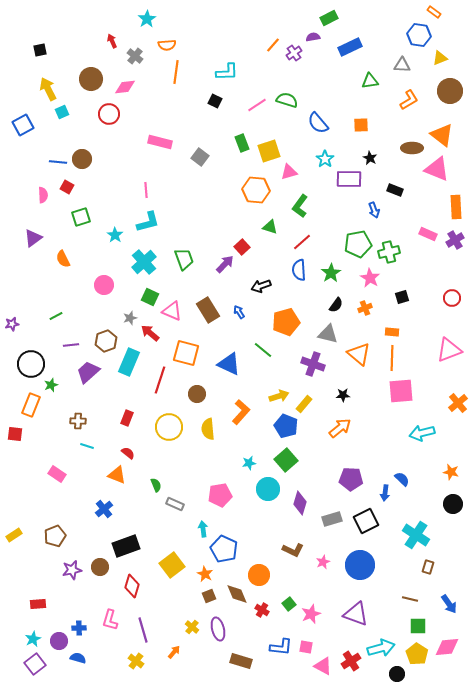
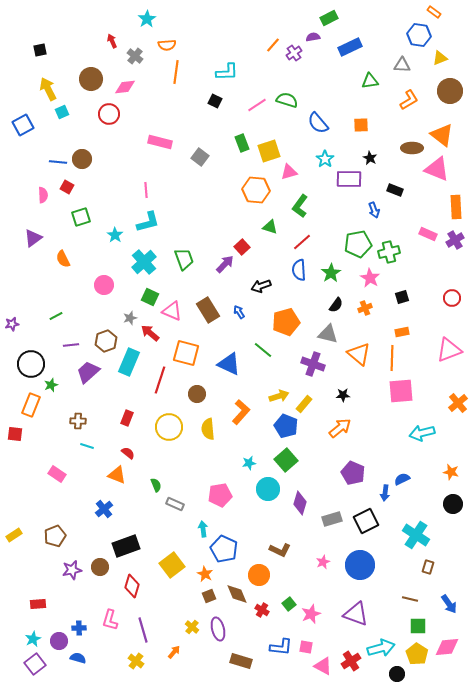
orange rectangle at (392, 332): moved 10 px right; rotated 16 degrees counterclockwise
purple pentagon at (351, 479): moved 2 px right, 6 px up; rotated 20 degrees clockwise
blue semicircle at (402, 479): rotated 70 degrees counterclockwise
brown L-shape at (293, 550): moved 13 px left
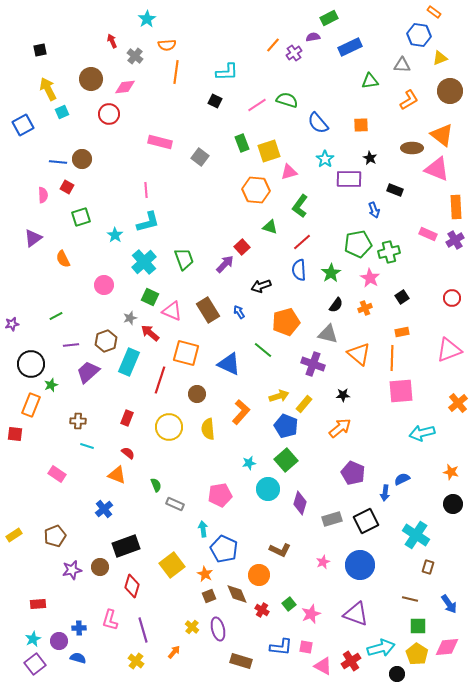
black square at (402, 297): rotated 16 degrees counterclockwise
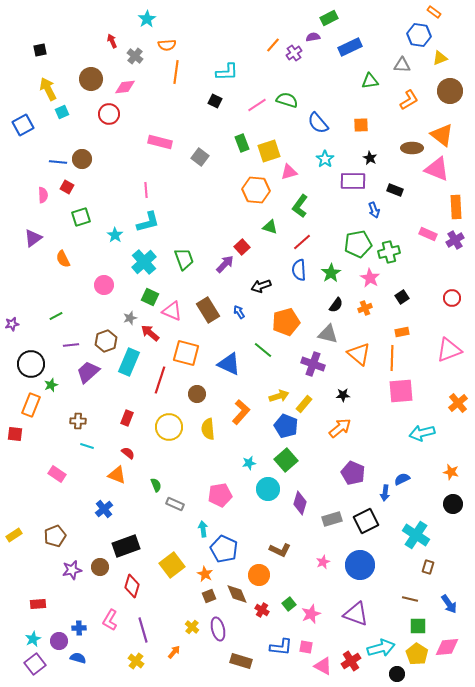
purple rectangle at (349, 179): moved 4 px right, 2 px down
pink L-shape at (110, 620): rotated 15 degrees clockwise
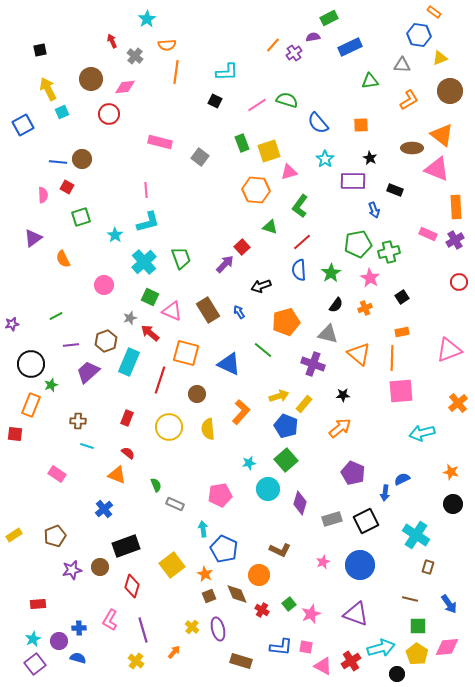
green trapezoid at (184, 259): moved 3 px left, 1 px up
red circle at (452, 298): moved 7 px right, 16 px up
